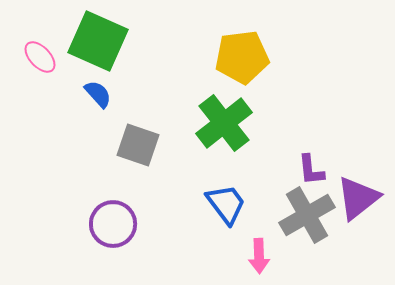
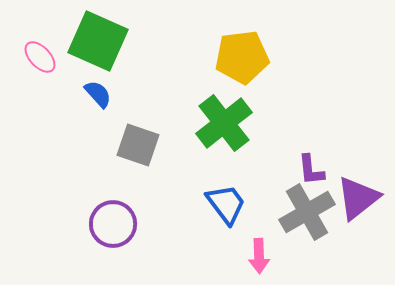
gray cross: moved 3 px up
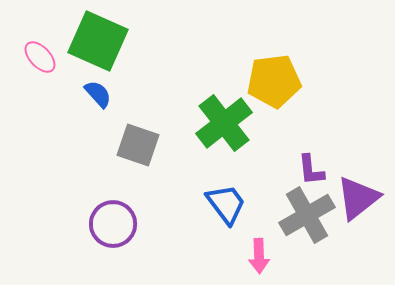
yellow pentagon: moved 32 px right, 24 px down
gray cross: moved 3 px down
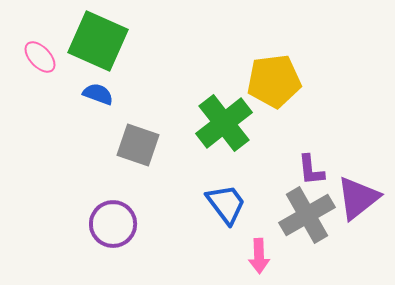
blue semicircle: rotated 28 degrees counterclockwise
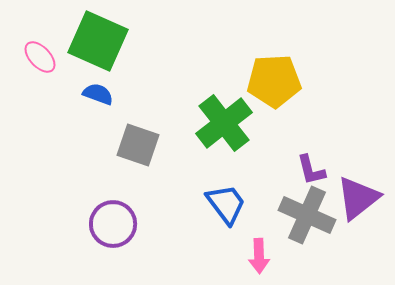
yellow pentagon: rotated 4 degrees clockwise
purple L-shape: rotated 8 degrees counterclockwise
gray cross: rotated 36 degrees counterclockwise
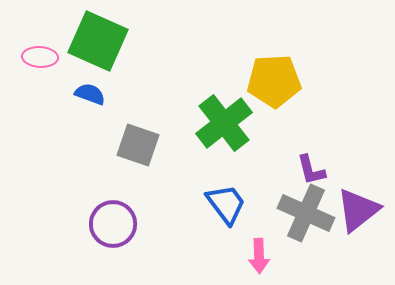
pink ellipse: rotated 44 degrees counterclockwise
blue semicircle: moved 8 px left
purple triangle: moved 12 px down
gray cross: moved 1 px left, 2 px up
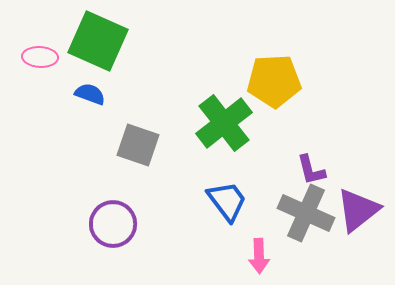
blue trapezoid: moved 1 px right, 3 px up
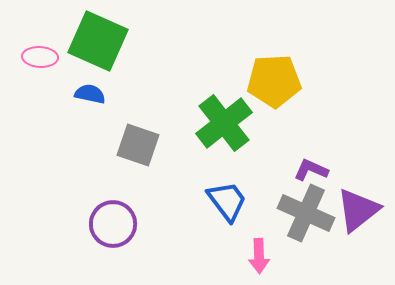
blue semicircle: rotated 8 degrees counterclockwise
purple L-shape: rotated 128 degrees clockwise
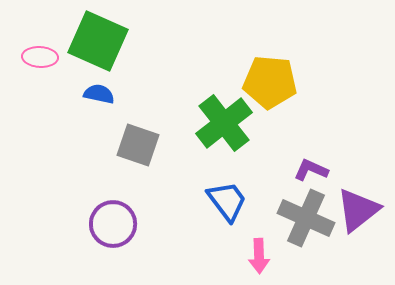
yellow pentagon: moved 4 px left, 1 px down; rotated 8 degrees clockwise
blue semicircle: moved 9 px right
gray cross: moved 5 px down
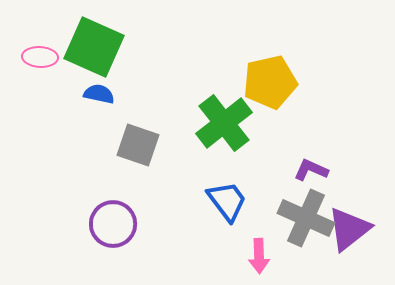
green square: moved 4 px left, 6 px down
yellow pentagon: rotated 18 degrees counterclockwise
purple triangle: moved 9 px left, 19 px down
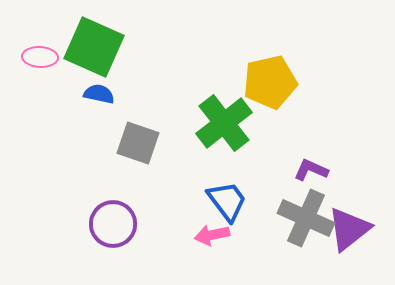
gray square: moved 2 px up
pink arrow: moved 47 px left, 21 px up; rotated 80 degrees clockwise
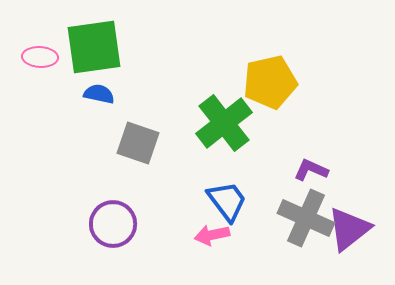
green square: rotated 32 degrees counterclockwise
